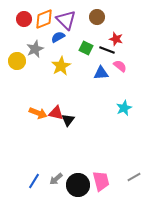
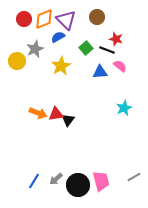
green square: rotated 24 degrees clockwise
blue triangle: moved 1 px left, 1 px up
red triangle: moved 1 px down; rotated 21 degrees counterclockwise
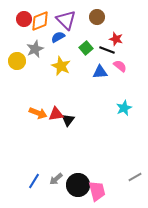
orange diamond: moved 4 px left, 2 px down
yellow star: rotated 18 degrees counterclockwise
gray line: moved 1 px right
pink trapezoid: moved 4 px left, 10 px down
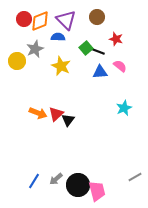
blue semicircle: rotated 32 degrees clockwise
black line: moved 10 px left, 1 px down
red triangle: rotated 35 degrees counterclockwise
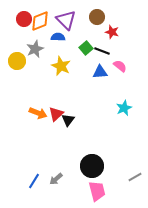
red star: moved 4 px left, 7 px up
black line: moved 5 px right
black circle: moved 14 px right, 19 px up
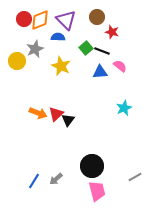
orange diamond: moved 1 px up
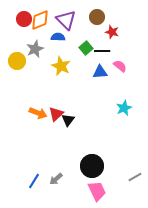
black line: rotated 21 degrees counterclockwise
pink trapezoid: rotated 10 degrees counterclockwise
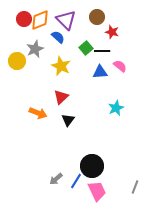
blue semicircle: rotated 40 degrees clockwise
cyan star: moved 8 px left
red triangle: moved 5 px right, 17 px up
gray line: moved 10 px down; rotated 40 degrees counterclockwise
blue line: moved 42 px right
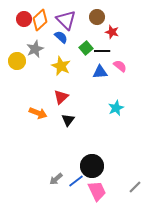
orange diamond: rotated 20 degrees counterclockwise
blue semicircle: moved 3 px right
blue line: rotated 21 degrees clockwise
gray line: rotated 24 degrees clockwise
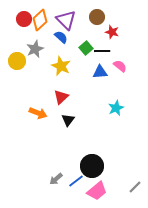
pink trapezoid: rotated 75 degrees clockwise
